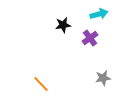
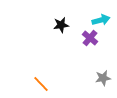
cyan arrow: moved 2 px right, 6 px down
black star: moved 2 px left
purple cross: rotated 14 degrees counterclockwise
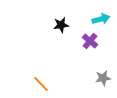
cyan arrow: moved 1 px up
purple cross: moved 3 px down
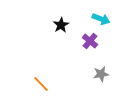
cyan arrow: rotated 36 degrees clockwise
black star: rotated 21 degrees counterclockwise
gray star: moved 2 px left, 4 px up
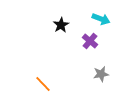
orange line: moved 2 px right
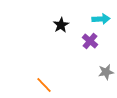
cyan arrow: rotated 24 degrees counterclockwise
gray star: moved 5 px right, 2 px up
orange line: moved 1 px right, 1 px down
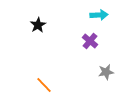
cyan arrow: moved 2 px left, 4 px up
black star: moved 23 px left
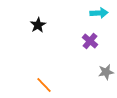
cyan arrow: moved 2 px up
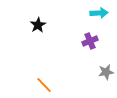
purple cross: rotated 28 degrees clockwise
